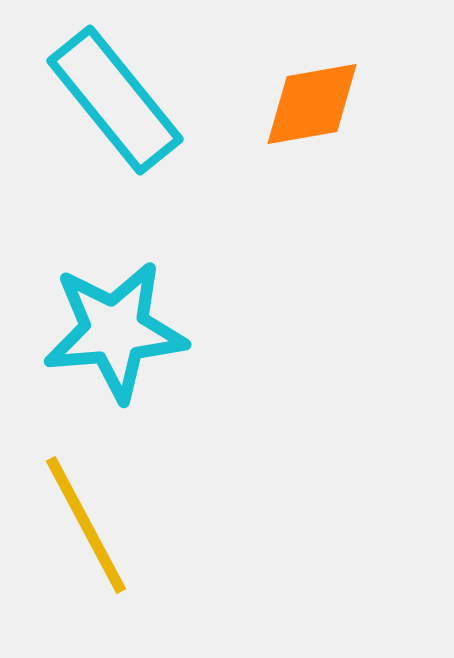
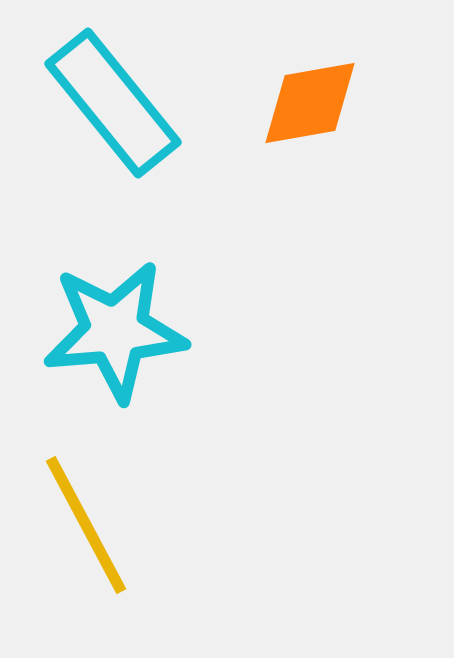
cyan rectangle: moved 2 px left, 3 px down
orange diamond: moved 2 px left, 1 px up
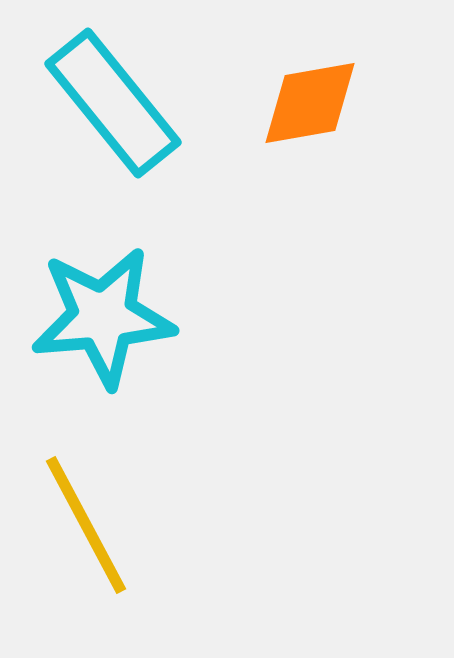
cyan star: moved 12 px left, 14 px up
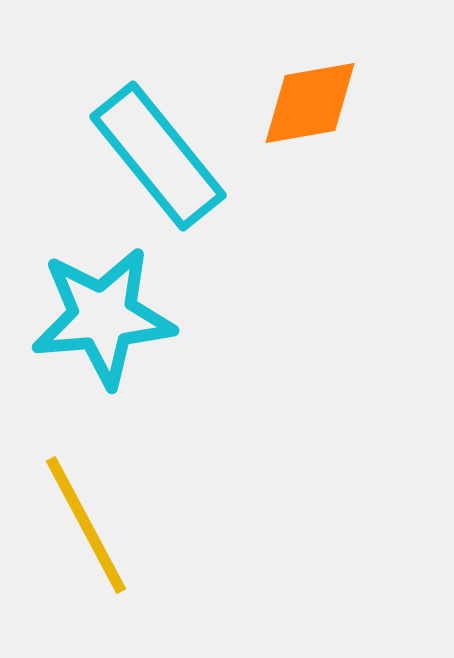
cyan rectangle: moved 45 px right, 53 px down
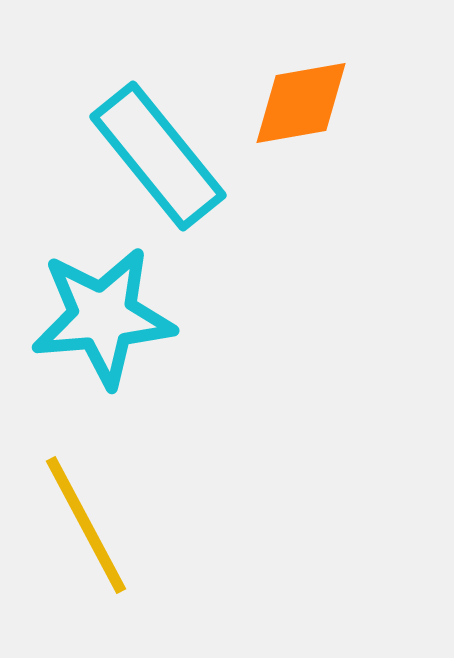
orange diamond: moved 9 px left
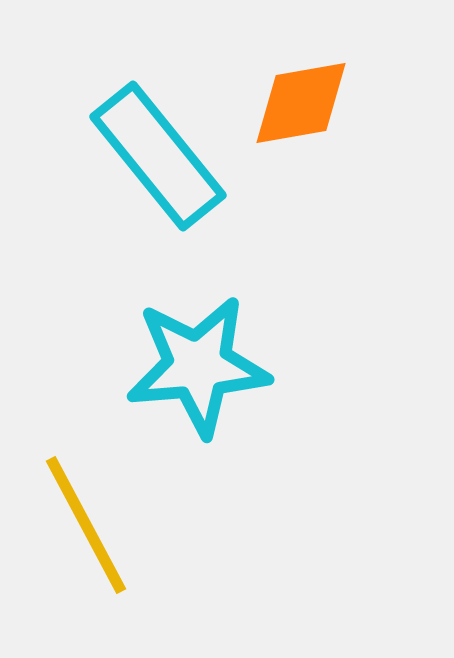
cyan star: moved 95 px right, 49 px down
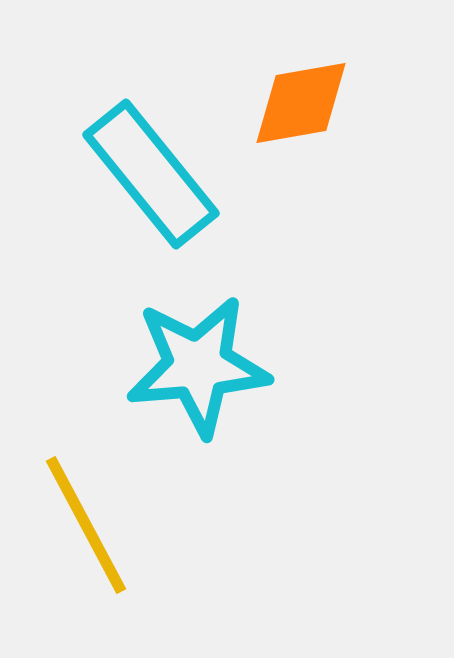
cyan rectangle: moved 7 px left, 18 px down
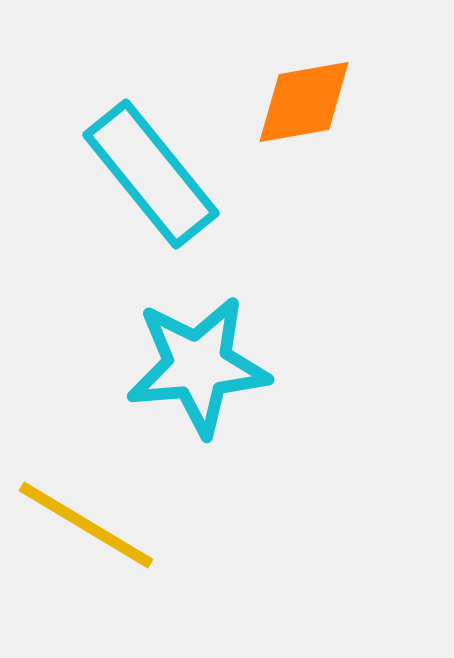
orange diamond: moved 3 px right, 1 px up
yellow line: rotated 31 degrees counterclockwise
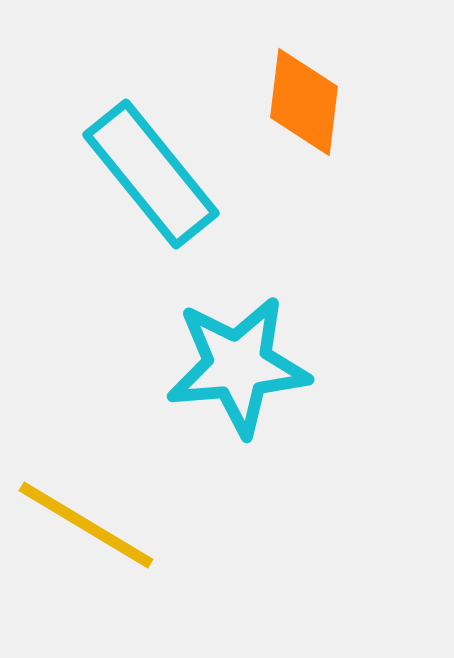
orange diamond: rotated 73 degrees counterclockwise
cyan star: moved 40 px right
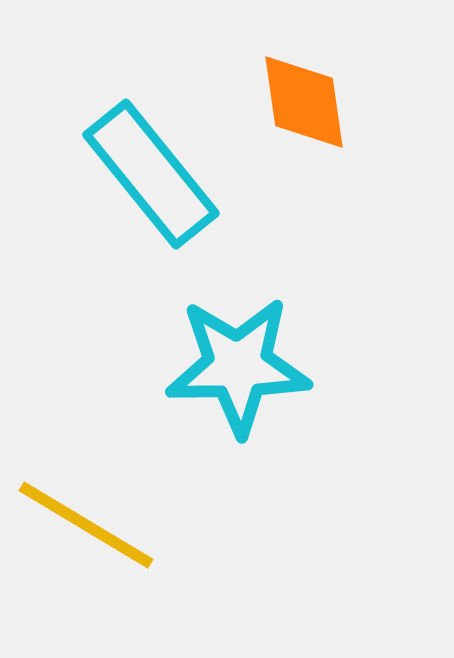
orange diamond: rotated 15 degrees counterclockwise
cyan star: rotated 4 degrees clockwise
